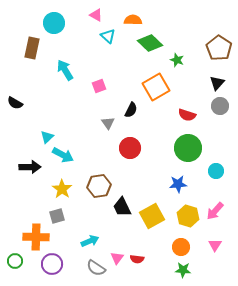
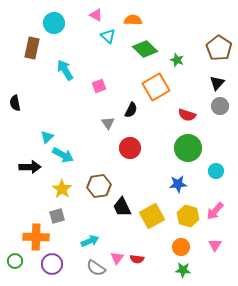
green diamond at (150, 43): moved 5 px left, 6 px down
black semicircle at (15, 103): rotated 49 degrees clockwise
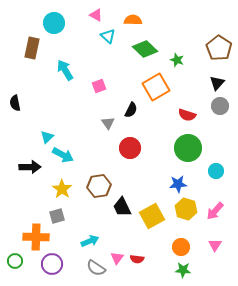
yellow hexagon at (188, 216): moved 2 px left, 7 px up
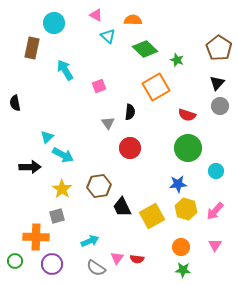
black semicircle at (131, 110): moved 1 px left, 2 px down; rotated 21 degrees counterclockwise
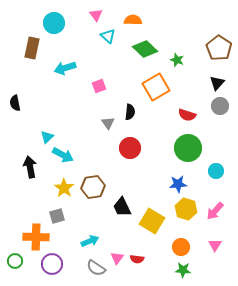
pink triangle at (96, 15): rotated 24 degrees clockwise
cyan arrow at (65, 70): moved 2 px up; rotated 75 degrees counterclockwise
black arrow at (30, 167): rotated 100 degrees counterclockwise
brown hexagon at (99, 186): moved 6 px left, 1 px down
yellow star at (62, 189): moved 2 px right, 1 px up
yellow square at (152, 216): moved 5 px down; rotated 30 degrees counterclockwise
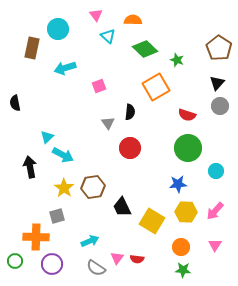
cyan circle at (54, 23): moved 4 px right, 6 px down
yellow hexagon at (186, 209): moved 3 px down; rotated 15 degrees counterclockwise
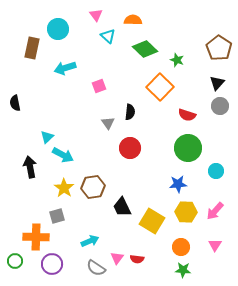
orange square at (156, 87): moved 4 px right; rotated 16 degrees counterclockwise
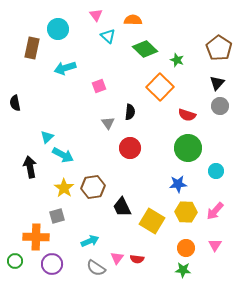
orange circle at (181, 247): moved 5 px right, 1 px down
